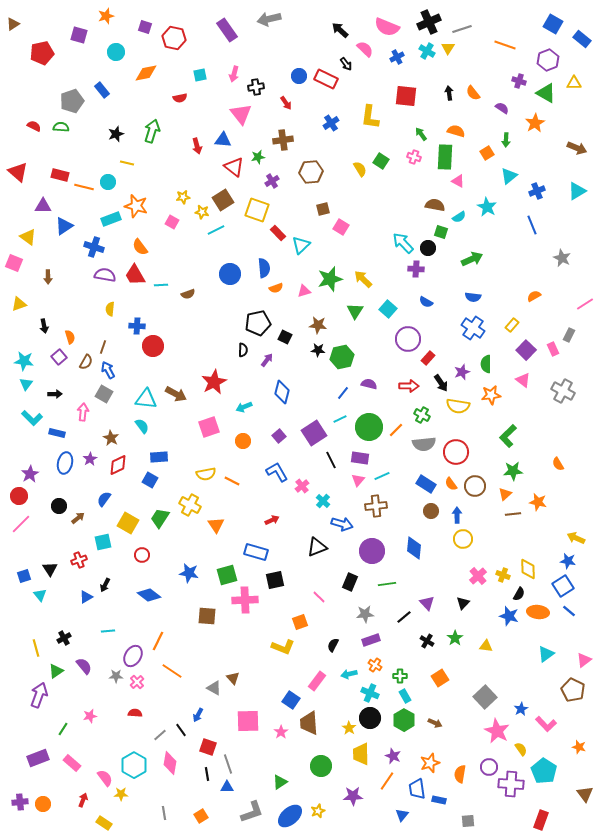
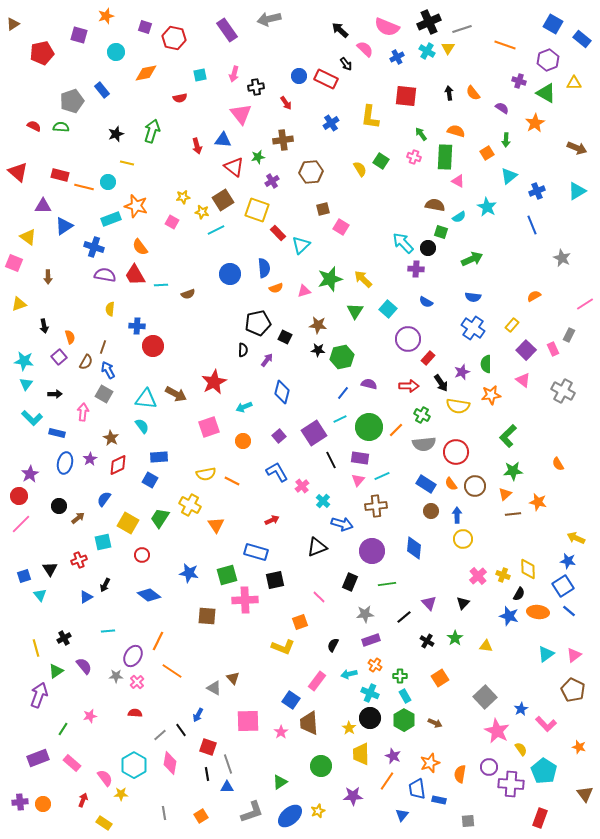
purple triangle at (427, 603): moved 2 px right
pink triangle at (584, 660): moved 10 px left, 5 px up
red rectangle at (541, 820): moved 1 px left, 2 px up
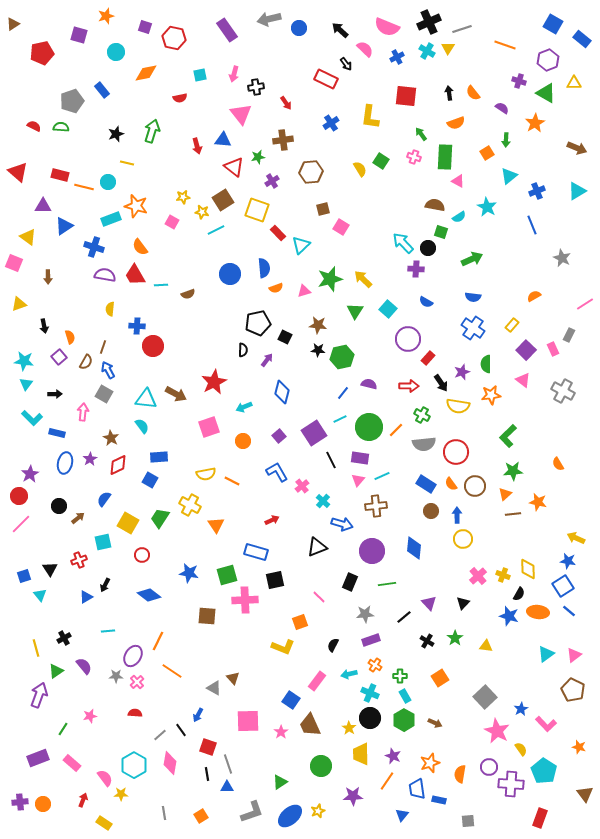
blue circle at (299, 76): moved 48 px up
orange semicircle at (456, 131): moved 8 px up; rotated 144 degrees clockwise
brown trapezoid at (309, 723): moved 1 px right, 2 px down; rotated 20 degrees counterclockwise
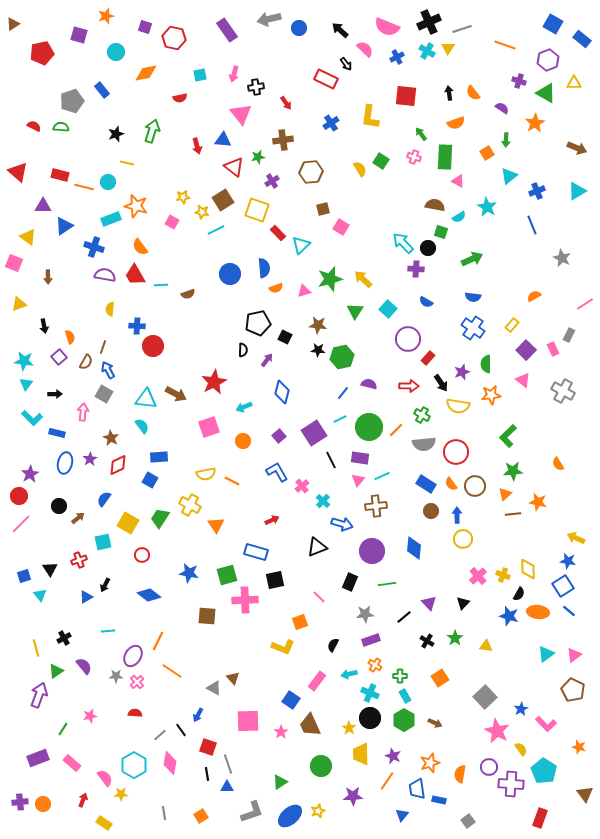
gray square at (468, 821): rotated 32 degrees counterclockwise
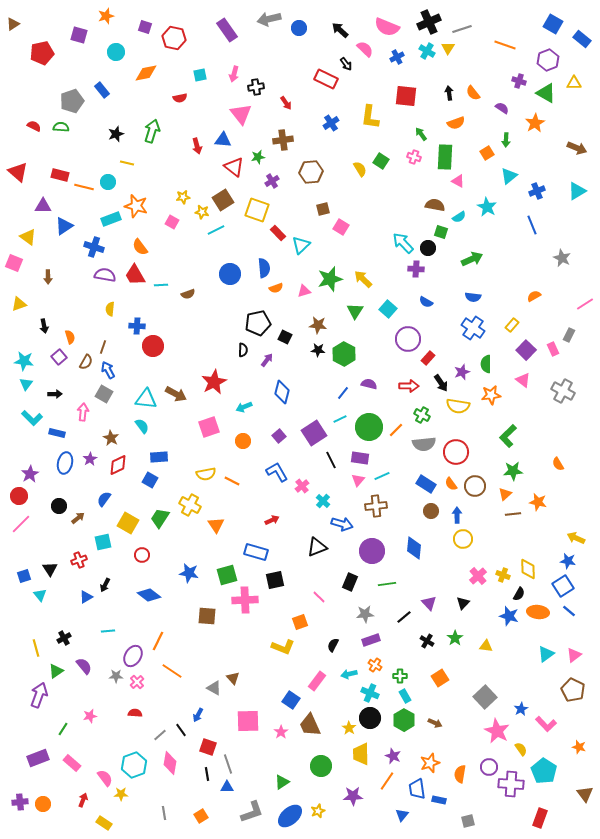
green hexagon at (342, 357): moved 2 px right, 3 px up; rotated 20 degrees counterclockwise
cyan hexagon at (134, 765): rotated 10 degrees clockwise
green triangle at (280, 782): moved 2 px right
gray square at (468, 821): rotated 24 degrees clockwise
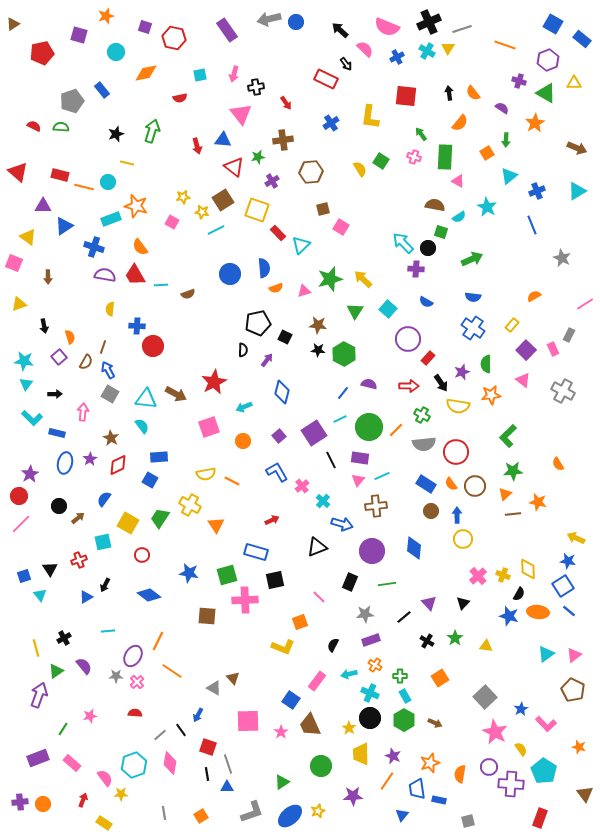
blue circle at (299, 28): moved 3 px left, 6 px up
orange semicircle at (456, 123): moved 4 px right; rotated 30 degrees counterclockwise
gray square at (104, 394): moved 6 px right
pink star at (497, 731): moved 2 px left, 1 px down
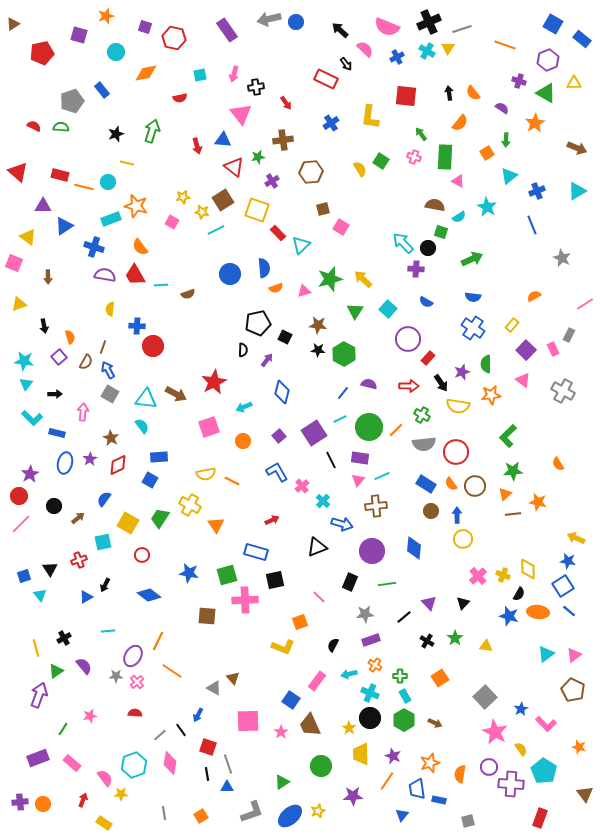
black circle at (59, 506): moved 5 px left
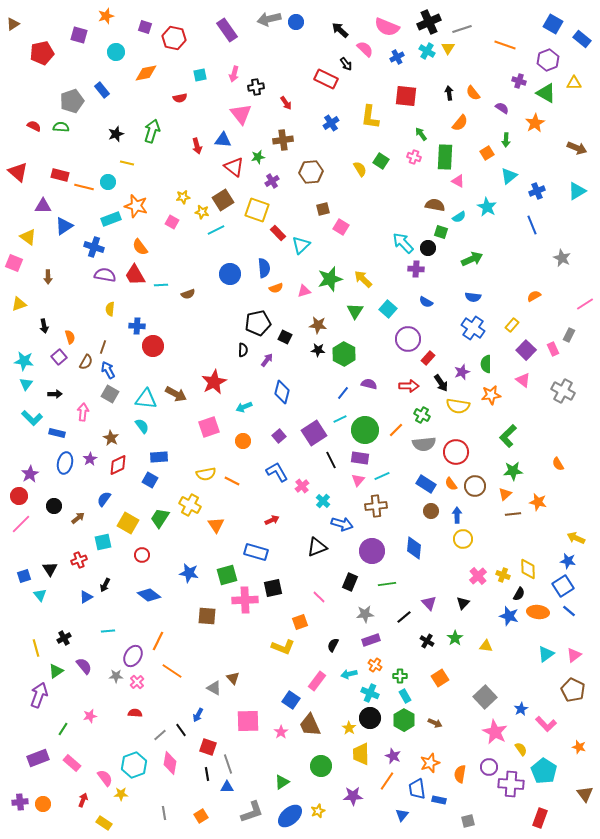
green circle at (369, 427): moved 4 px left, 3 px down
black square at (275, 580): moved 2 px left, 8 px down
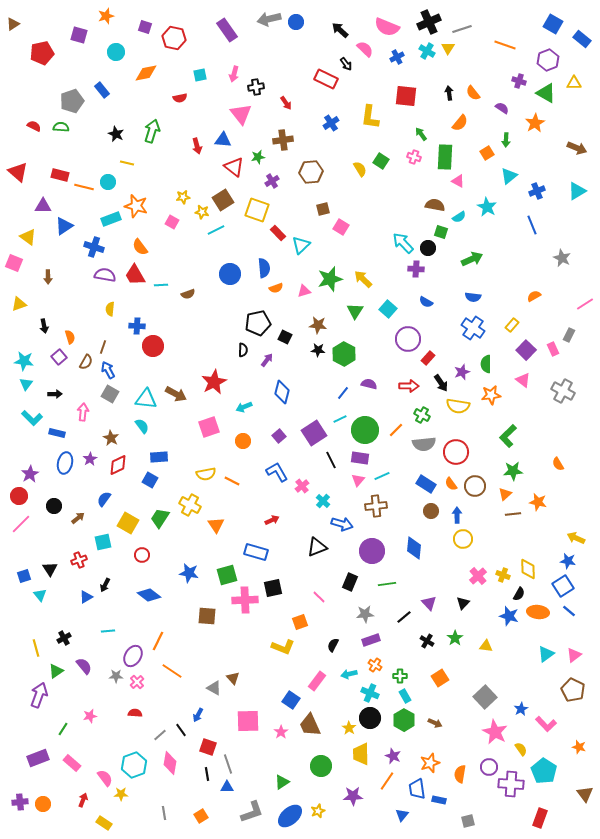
black star at (116, 134): rotated 28 degrees counterclockwise
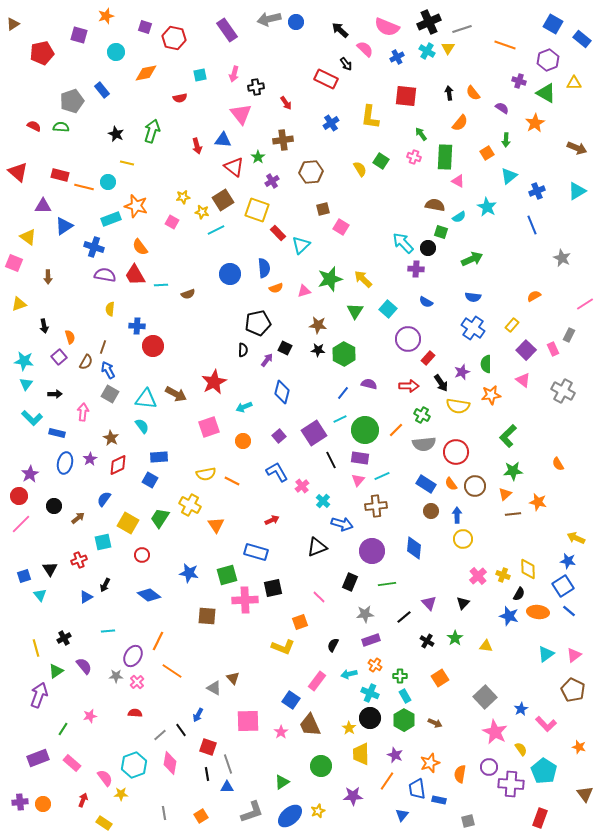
green star at (258, 157): rotated 24 degrees counterclockwise
black square at (285, 337): moved 11 px down
purple star at (393, 756): moved 2 px right, 1 px up
